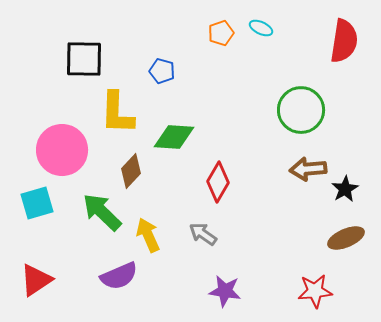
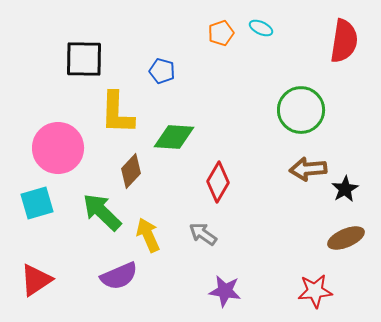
pink circle: moved 4 px left, 2 px up
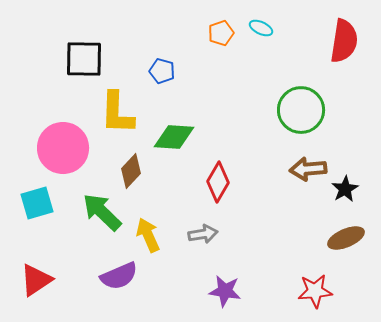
pink circle: moved 5 px right
gray arrow: rotated 136 degrees clockwise
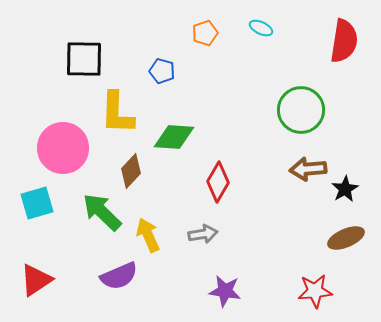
orange pentagon: moved 16 px left
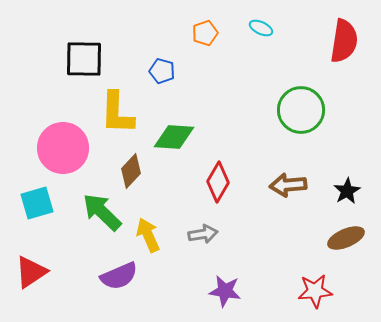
brown arrow: moved 20 px left, 16 px down
black star: moved 2 px right, 2 px down
red triangle: moved 5 px left, 8 px up
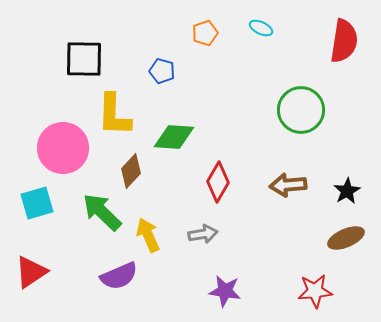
yellow L-shape: moved 3 px left, 2 px down
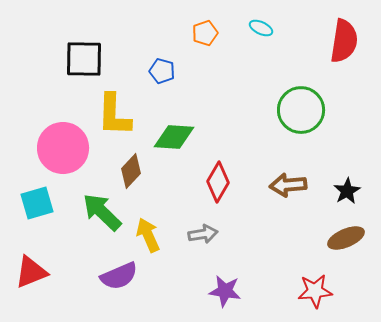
red triangle: rotated 12 degrees clockwise
